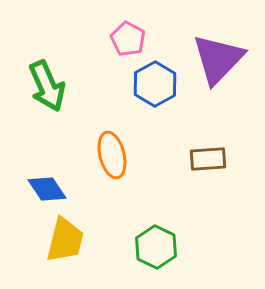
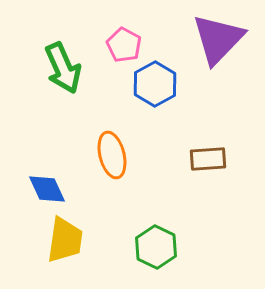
pink pentagon: moved 4 px left, 6 px down
purple triangle: moved 20 px up
green arrow: moved 16 px right, 18 px up
blue diamond: rotated 9 degrees clockwise
yellow trapezoid: rotated 6 degrees counterclockwise
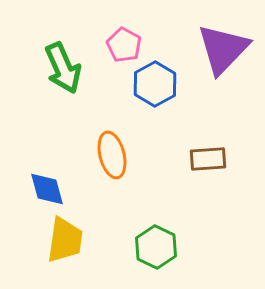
purple triangle: moved 5 px right, 10 px down
blue diamond: rotated 9 degrees clockwise
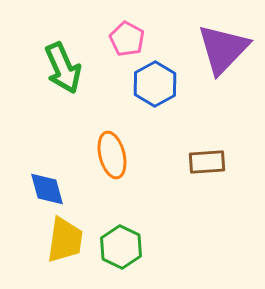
pink pentagon: moved 3 px right, 6 px up
brown rectangle: moved 1 px left, 3 px down
green hexagon: moved 35 px left
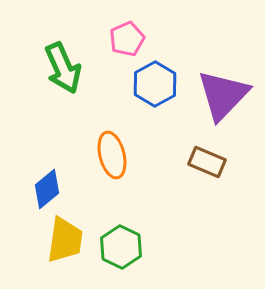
pink pentagon: rotated 20 degrees clockwise
purple triangle: moved 46 px down
brown rectangle: rotated 27 degrees clockwise
blue diamond: rotated 66 degrees clockwise
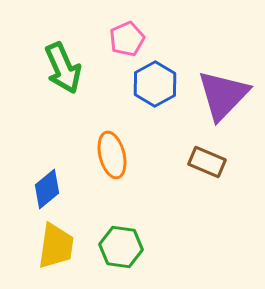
yellow trapezoid: moved 9 px left, 6 px down
green hexagon: rotated 18 degrees counterclockwise
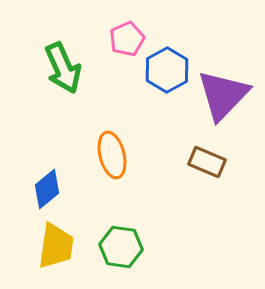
blue hexagon: moved 12 px right, 14 px up
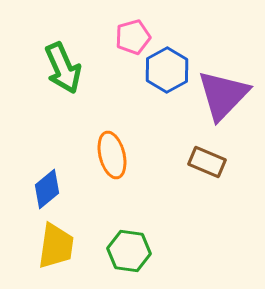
pink pentagon: moved 6 px right, 2 px up; rotated 8 degrees clockwise
green hexagon: moved 8 px right, 4 px down
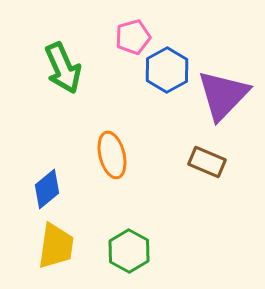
green hexagon: rotated 21 degrees clockwise
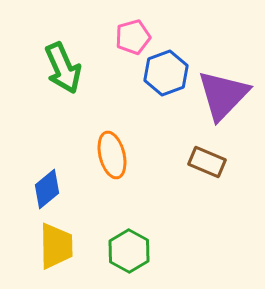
blue hexagon: moved 1 px left, 3 px down; rotated 9 degrees clockwise
yellow trapezoid: rotated 9 degrees counterclockwise
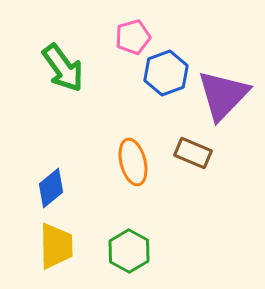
green arrow: rotated 12 degrees counterclockwise
orange ellipse: moved 21 px right, 7 px down
brown rectangle: moved 14 px left, 9 px up
blue diamond: moved 4 px right, 1 px up
